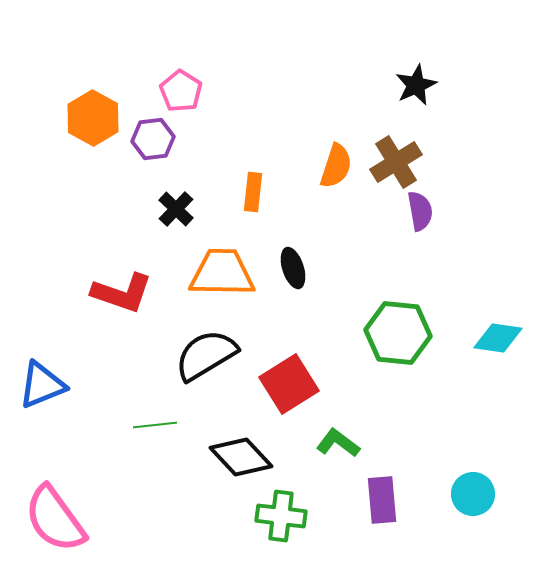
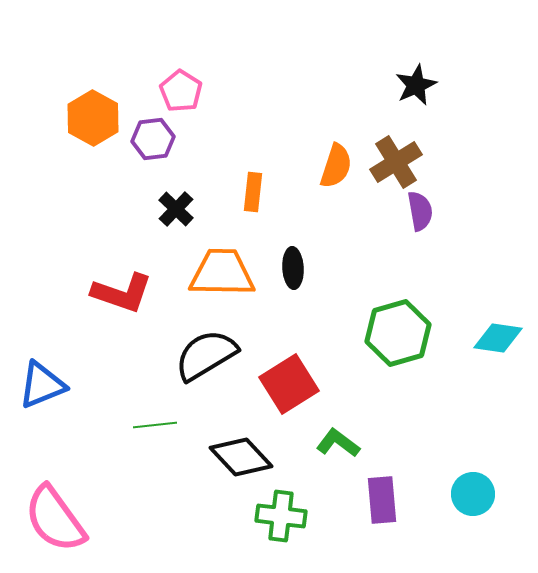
black ellipse: rotated 15 degrees clockwise
green hexagon: rotated 22 degrees counterclockwise
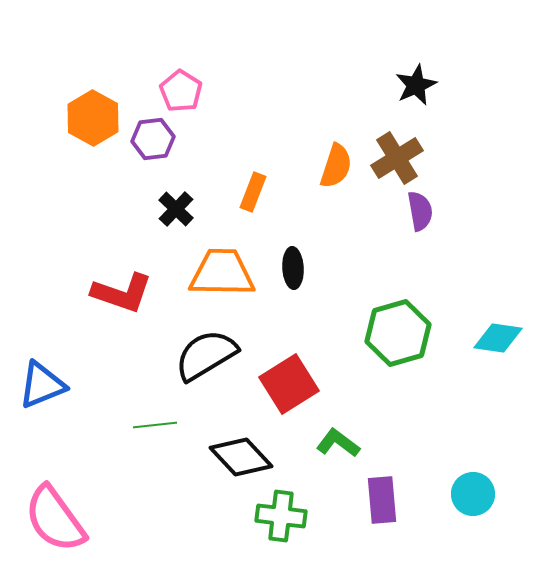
brown cross: moved 1 px right, 4 px up
orange rectangle: rotated 15 degrees clockwise
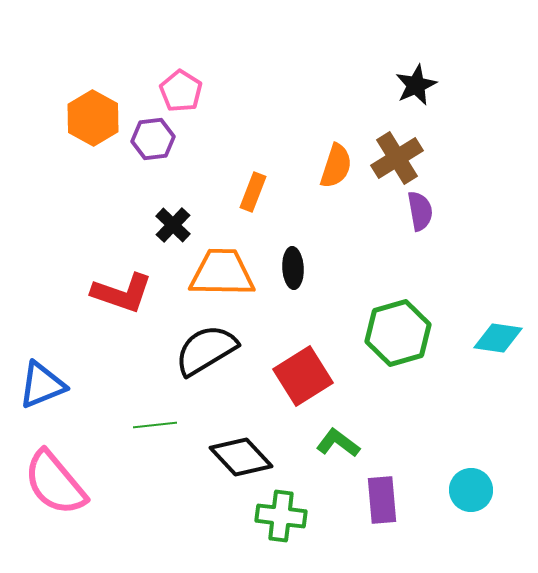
black cross: moved 3 px left, 16 px down
black semicircle: moved 5 px up
red square: moved 14 px right, 8 px up
cyan circle: moved 2 px left, 4 px up
pink semicircle: moved 36 px up; rotated 4 degrees counterclockwise
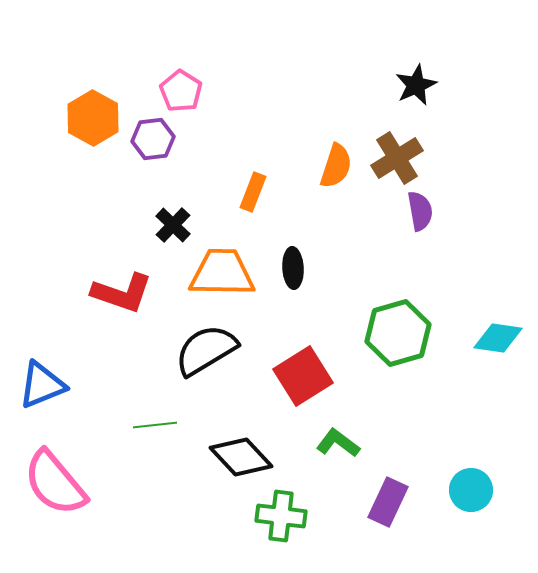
purple rectangle: moved 6 px right, 2 px down; rotated 30 degrees clockwise
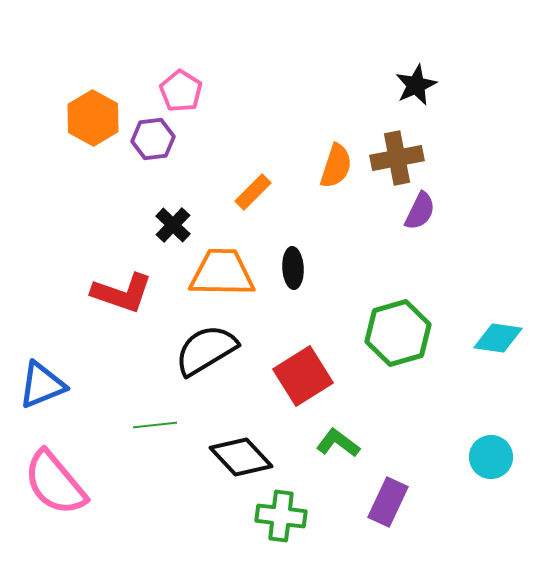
brown cross: rotated 21 degrees clockwise
orange rectangle: rotated 24 degrees clockwise
purple semicircle: rotated 36 degrees clockwise
cyan circle: moved 20 px right, 33 px up
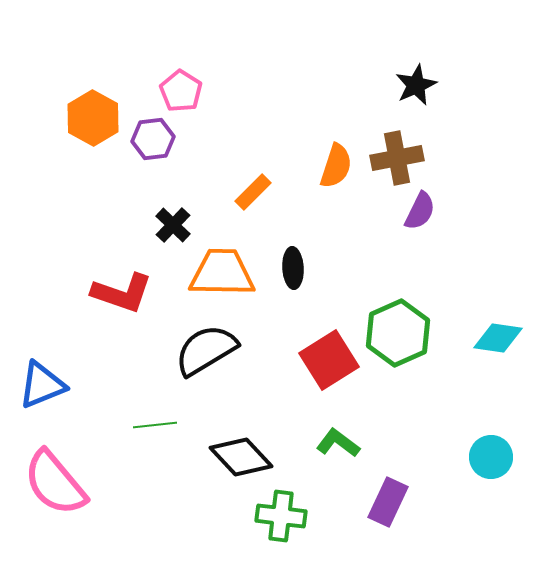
green hexagon: rotated 8 degrees counterclockwise
red square: moved 26 px right, 16 px up
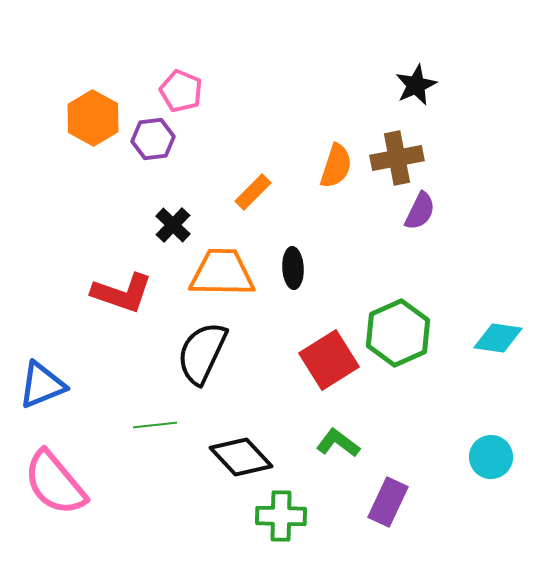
pink pentagon: rotated 9 degrees counterclockwise
black semicircle: moved 4 px left, 3 px down; rotated 34 degrees counterclockwise
green cross: rotated 6 degrees counterclockwise
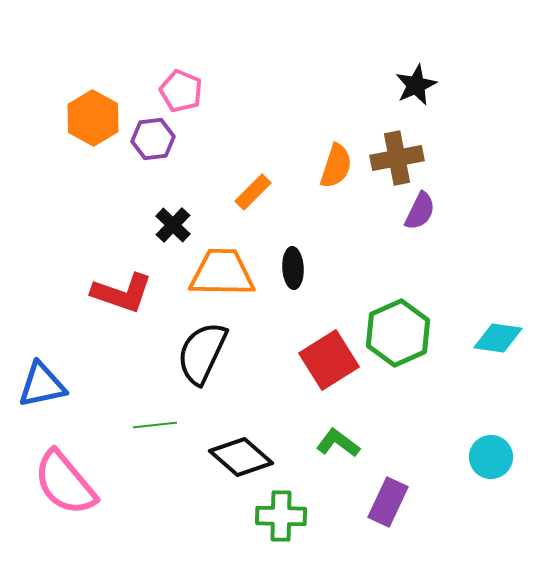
blue triangle: rotated 10 degrees clockwise
black diamond: rotated 6 degrees counterclockwise
pink semicircle: moved 10 px right
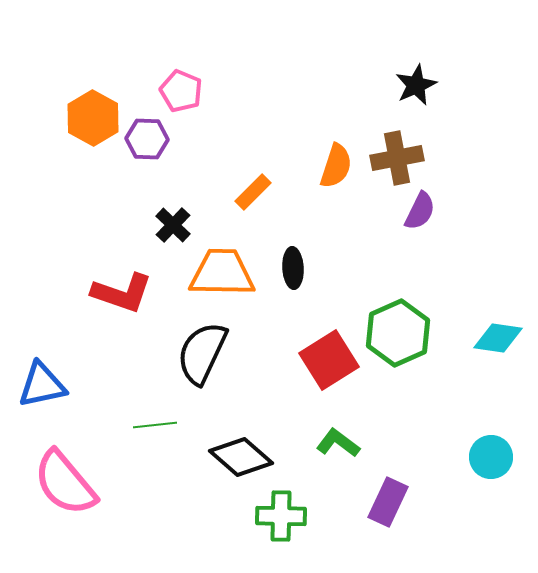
purple hexagon: moved 6 px left; rotated 9 degrees clockwise
